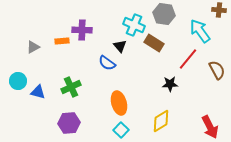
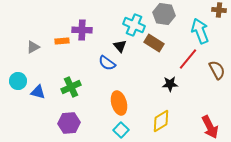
cyan arrow: rotated 15 degrees clockwise
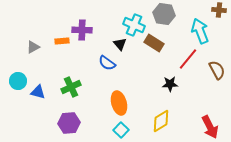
black triangle: moved 2 px up
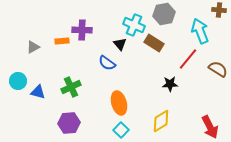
gray hexagon: rotated 20 degrees counterclockwise
brown semicircle: moved 1 px right, 1 px up; rotated 30 degrees counterclockwise
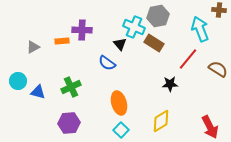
gray hexagon: moved 6 px left, 2 px down
cyan cross: moved 2 px down
cyan arrow: moved 2 px up
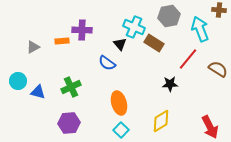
gray hexagon: moved 11 px right
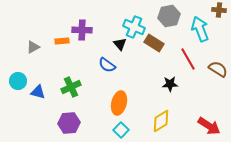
red line: rotated 70 degrees counterclockwise
blue semicircle: moved 2 px down
orange ellipse: rotated 30 degrees clockwise
red arrow: moved 1 px left, 1 px up; rotated 30 degrees counterclockwise
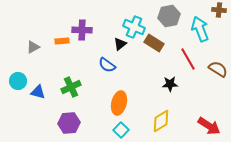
black triangle: rotated 32 degrees clockwise
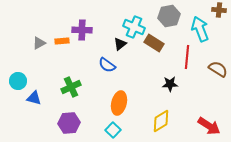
gray triangle: moved 6 px right, 4 px up
red line: moved 1 px left, 2 px up; rotated 35 degrees clockwise
blue triangle: moved 4 px left, 6 px down
cyan square: moved 8 px left
